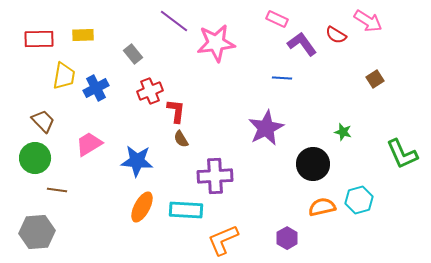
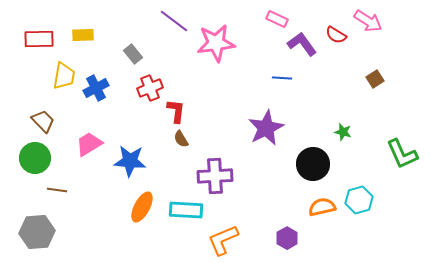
red cross: moved 3 px up
blue star: moved 7 px left
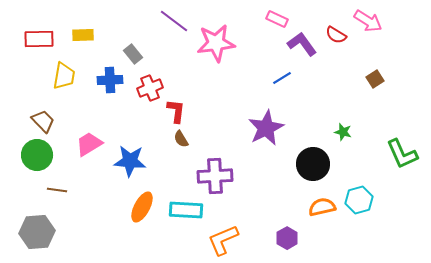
blue line: rotated 36 degrees counterclockwise
blue cross: moved 14 px right, 8 px up; rotated 25 degrees clockwise
green circle: moved 2 px right, 3 px up
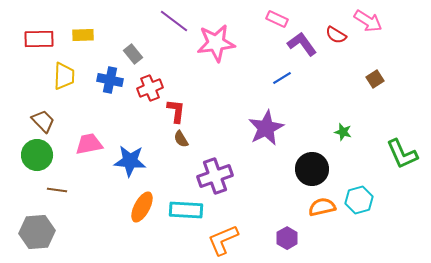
yellow trapezoid: rotated 8 degrees counterclockwise
blue cross: rotated 15 degrees clockwise
pink trapezoid: rotated 20 degrees clockwise
black circle: moved 1 px left, 5 px down
purple cross: rotated 16 degrees counterclockwise
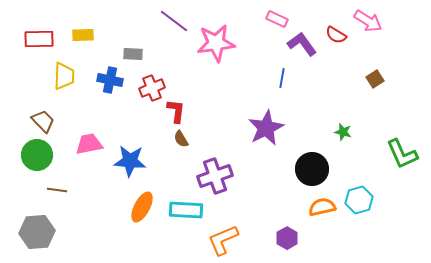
gray rectangle: rotated 48 degrees counterclockwise
blue line: rotated 48 degrees counterclockwise
red cross: moved 2 px right
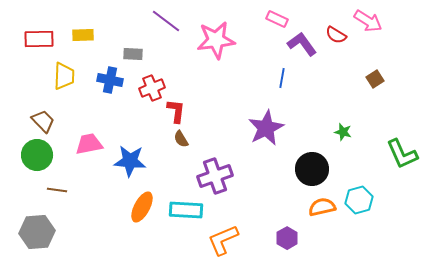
purple line: moved 8 px left
pink star: moved 3 px up
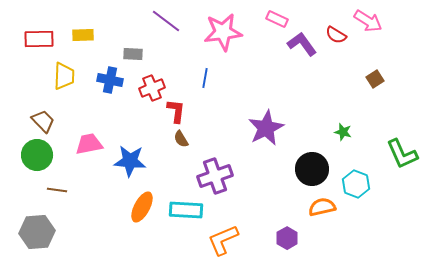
pink star: moved 7 px right, 8 px up
blue line: moved 77 px left
cyan hexagon: moved 3 px left, 16 px up; rotated 24 degrees counterclockwise
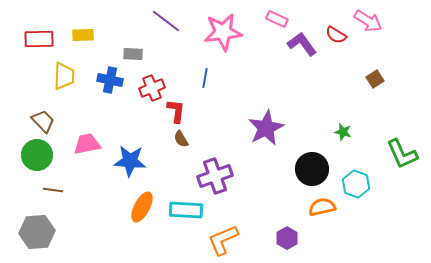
pink trapezoid: moved 2 px left
brown line: moved 4 px left
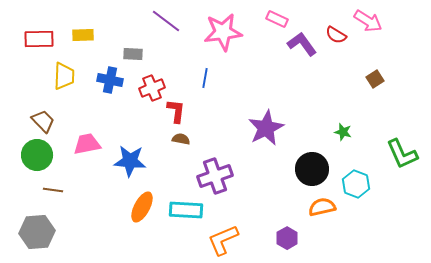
brown semicircle: rotated 132 degrees clockwise
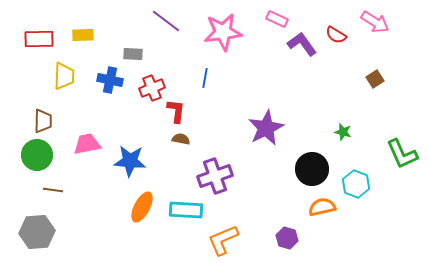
pink arrow: moved 7 px right, 1 px down
brown trapezoid: rotated 45 degrees clockwise
purple hexagon: rotated 15 degrees counterclockwise
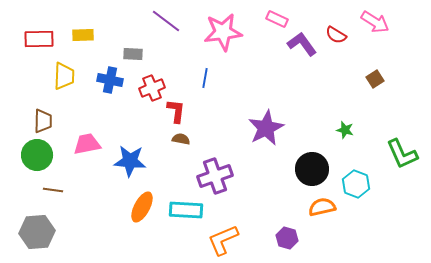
green star: moved 2 px right, 2 px up
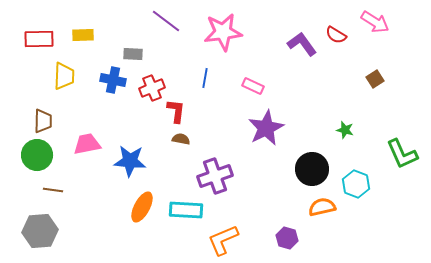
pink rectangle: moved 24 px left, 67 px down
blue cross: moved 3 px right
gray hexagon: moved 3 px right, 1 px up
